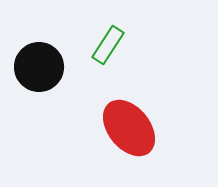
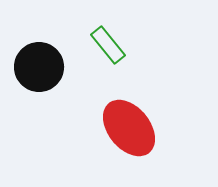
green rectangle: rotated 72 degrees counterclockwise
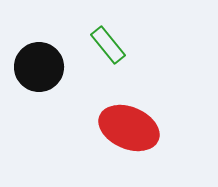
red ellipse: rotated 28 degrees counterclockwise
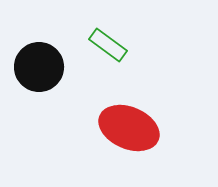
green rectangle: rotated 15 degrees counterclockwise
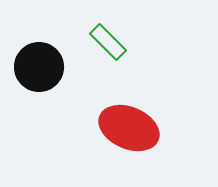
green rectangle: moved 3 px up; rotated 9 degrees clockwise
